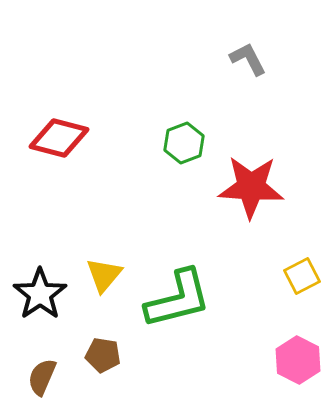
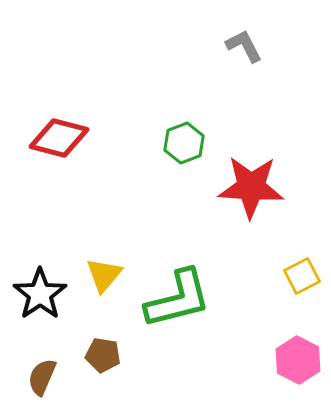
gray L-shape: moved 4 px left, 13 px up
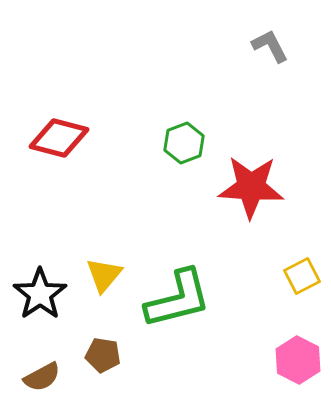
gray L-shape: moved 26 px right
brown semicircle: rotated 141 degrees counterclockwise
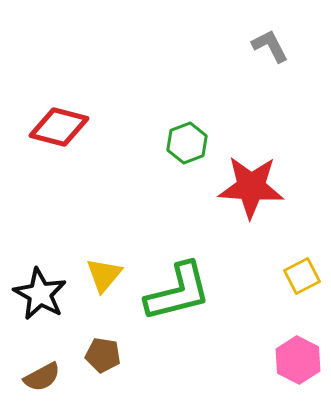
red diamond: moved 11 px up
green hexagon: moved 3 px right
black star: rotated 8 degrees counterclockwise
green L-shape: moved 7 px up
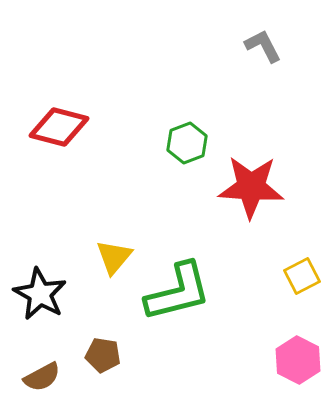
gray L-shape: moved 7 px left
yellow triangle: moved 10 px right, 18 px up
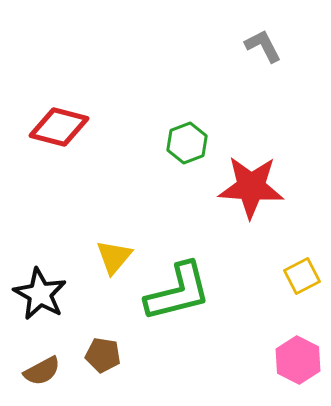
brown semicircle: moved 6 px up
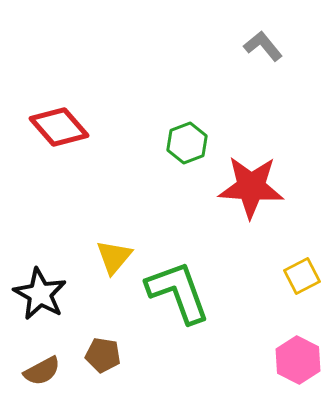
gray L-shape: rotated 12 degrees counterclockwise
red diamond: rotated 34 degrees clockwise
green L-shape: rotated 96 degrees counterclockwise
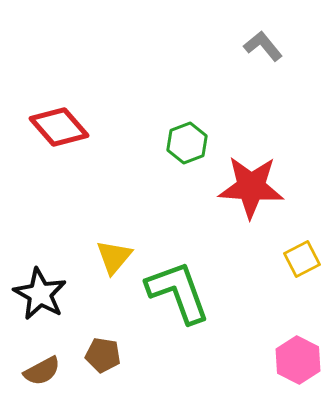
yellow square: moved 17 px up
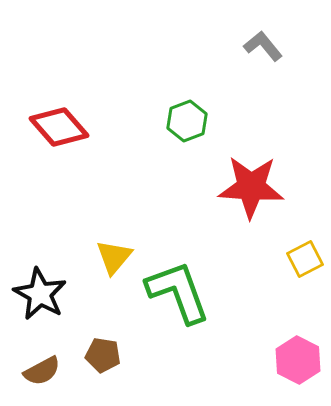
green hexagon: moved 22 px up
yellow square: moved 3 px right
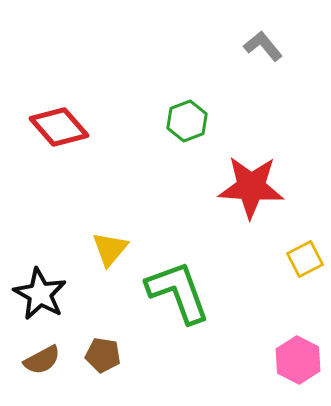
yellow triangle: moved 4 px left, 8 px up
brown semicircle: moved 11 px up
